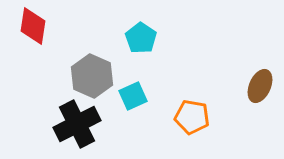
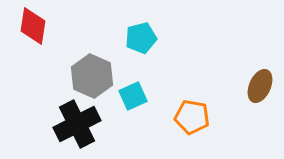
cyan pentagon: rotated 24 degrees clockwise
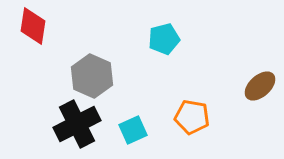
cyan pentagon: moved 23 px right, 1 px down
brown ellipse: rotated 24 degrees clockwise
cyan square: moved 34 px down
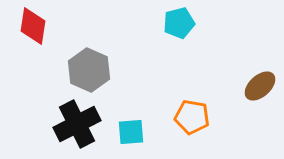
cyan pentagon: moved 15 px right, 16 px up
gray hexagon: moved 3 px left, 6 px up
cyan square: moved 2 px left, 2 px down; rotated 20 degrees clockwise
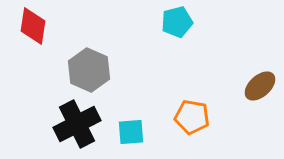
cyan pentagon: moved 2 px left, 1 px up
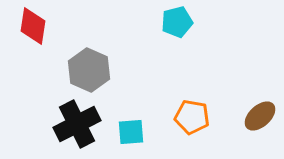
brown ellipse: moved 30 px down
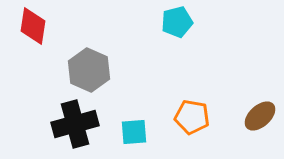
black cross: moved 2 px left; rotated 12 degrees clockwise
cyan square: moved 3 px right
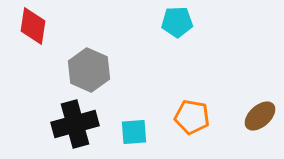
cyan pentagon: rotated 12 degrees clockwise
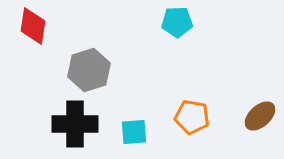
gray hexagon: rotated 18 degrees clockwise
black cross: rotated 15 degrees clockwise
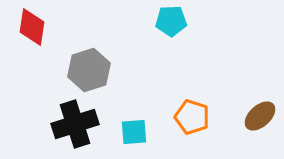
cyan pentagon: moved 6 px left, 1 px up
red diamond: moved 1 px left, 1 px down
orange pentagon: rotated 8 degrees clockwise
black cross: rotated 18 degrees counterclockwise
